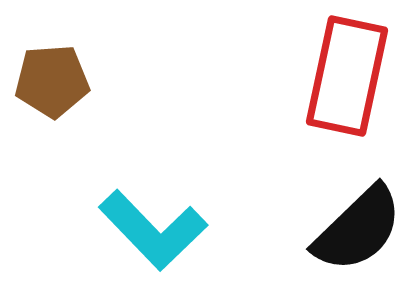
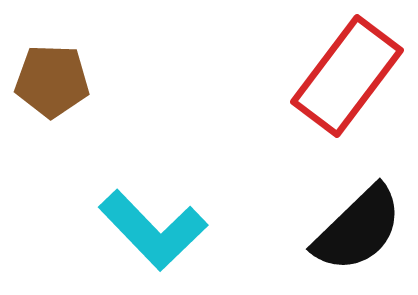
red rectangle: rotated 25 degrees clockwise
brown pentagon: rotated 6 degrees clockwise
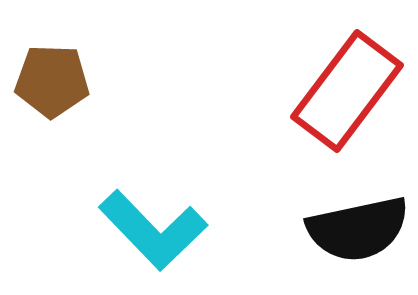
red rectangle: moved 15 px down
black semicircle: rotated 32 degrees clockwise
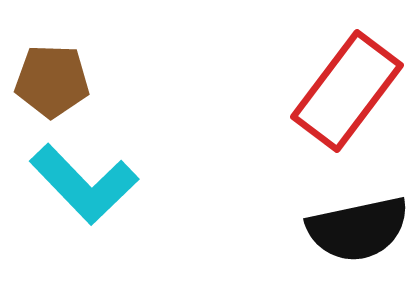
cyan L-shape: moved 69 px left, 46 px up
